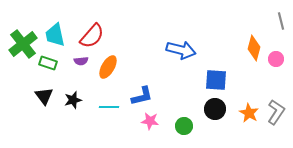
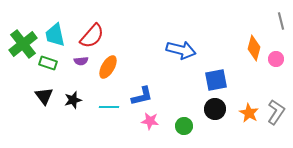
blue square: rotated 15 degrees counterclockwise
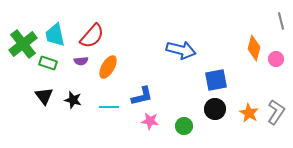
black star: rotated 30 degrees clockwise
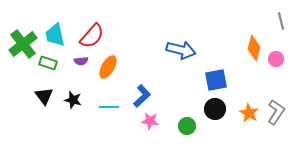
blue L-shape: rotated 30 degrees counterclockwise
green circle: moved 3 px right
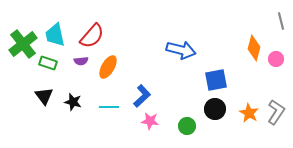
black star: moved 2 px down
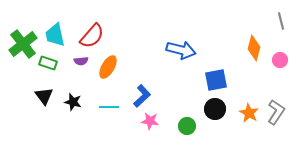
pink circle: moved 4 px right, 1 px down
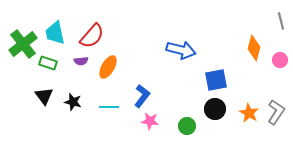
cyan trapezoid: moved 2 px up
blue L-shape: rotated 10 degrees counterclockwise
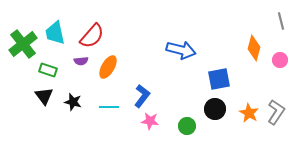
green rectangle: moved 7 px down
blue square: moved 3 px right, 1 px up
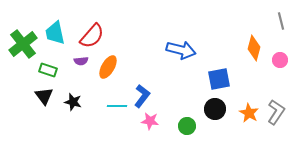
cyan line: moved 8 px right, 1 px up
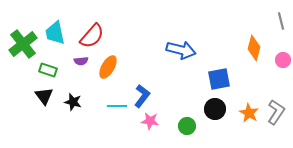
pink circle: moved 3 px right
